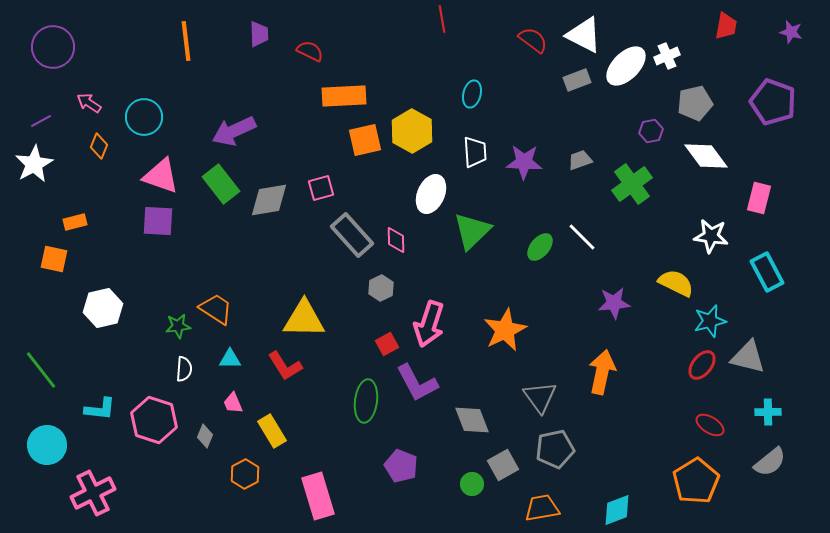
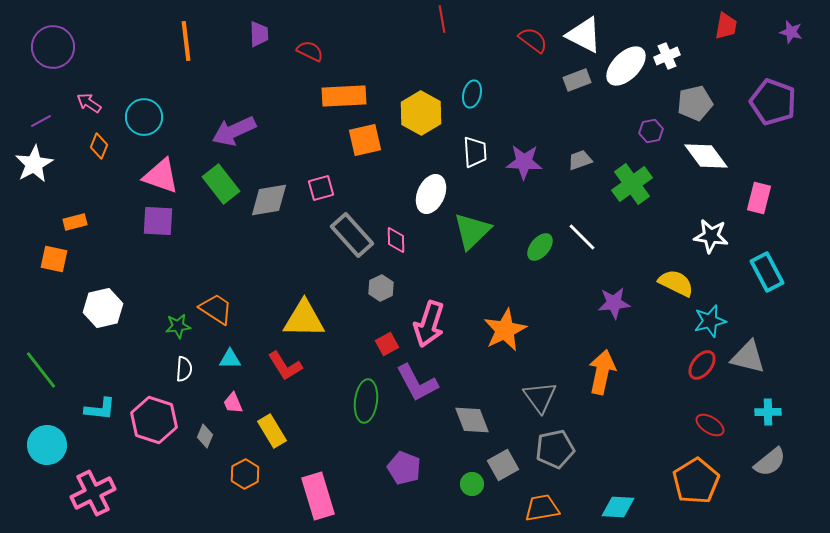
yellow hexagon at (412, 131): moved 9 px right, 18 px up
purple pentagon at (401, 466): moved 3 px right, 2 px down
cyan diamond at (617, 510): moved 1 px right, 3 px up; rotated 24 degrees clockwise
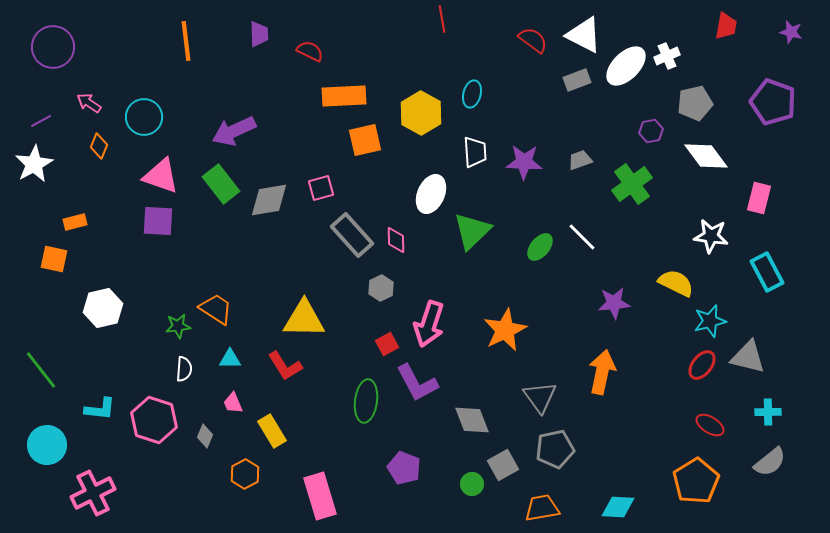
pink rectangle at (318, 496): moved 2 px right
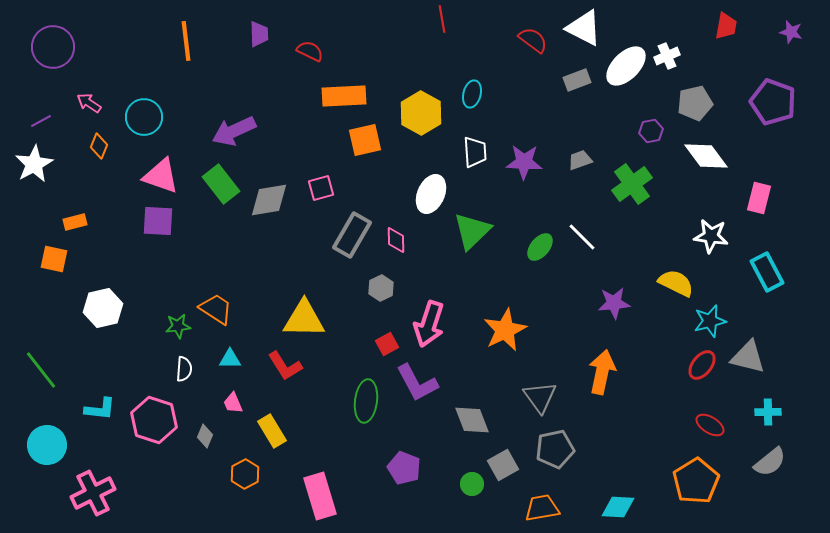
white triangle at (584, 35): moved 7 px up
gray rectangle at (352, 235): rotated 72 degrees clockwise
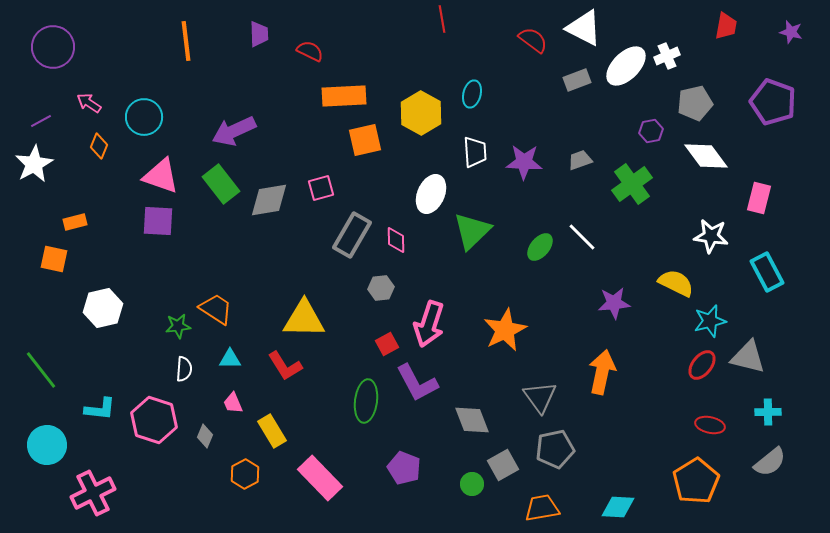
gray hexagon at (381, 288): rotated 20 degrees clockwise
red ellipse at (710, 425): rotated 20 degrees counterclockwise
pink rectangle at (320, 496): moved 18 px up; rotated 27 degrees counterclockwise
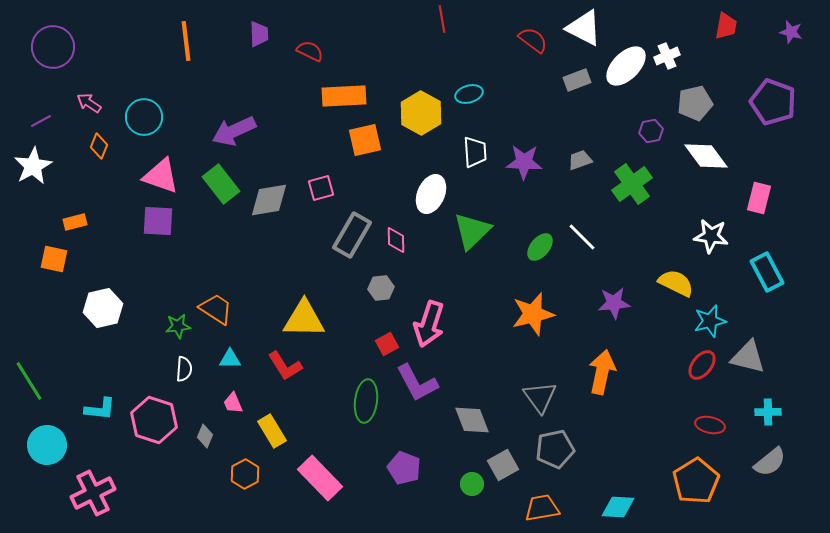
cyan ellipse at (472, 94): moved 3 px left; rotated 60 degrees clockwise
white star at (34, 164): moved 1 px left, 2 px down
orange star at (505, 330): moved 28 px right, 16 px up; rotated 12 degrees clockwise
green line at (41, 370): moved 12 px left, 11 px down; rotated 6 degrees clockwise
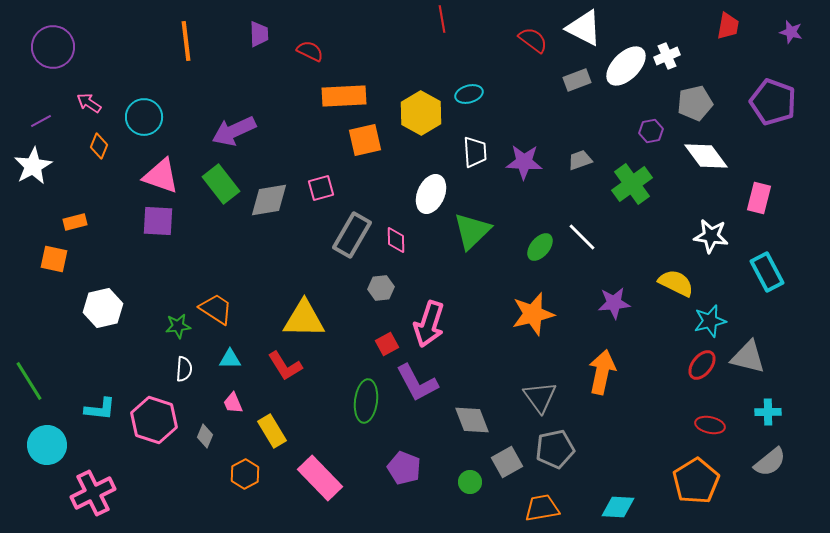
red trapezoid at (726, 26): moved 2 px right
gray square at (503, 465): moved 4 px right, 3 px up
green circle at (472, 484): moved 2 px left, 2 px up
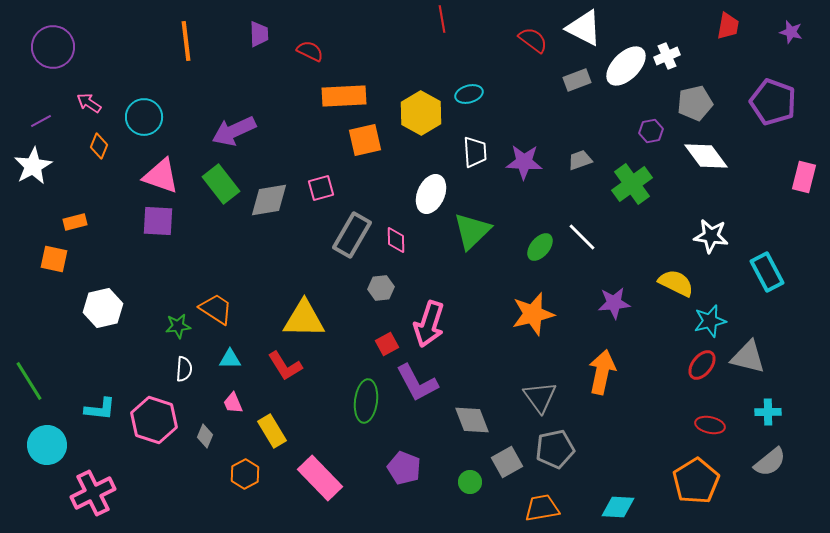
pink rectangle at (759, 198): moved 45 px right, 21 px up
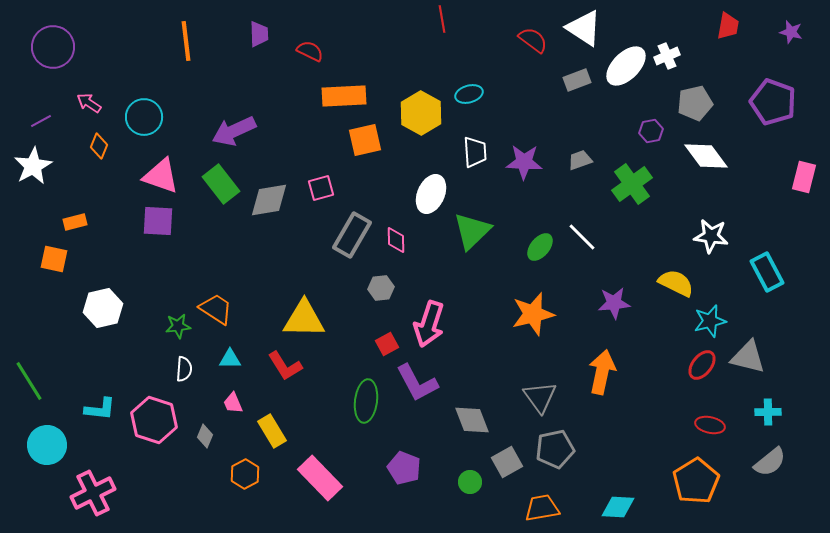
white triangle at (584, 28): rotated 6 degrees clockwise
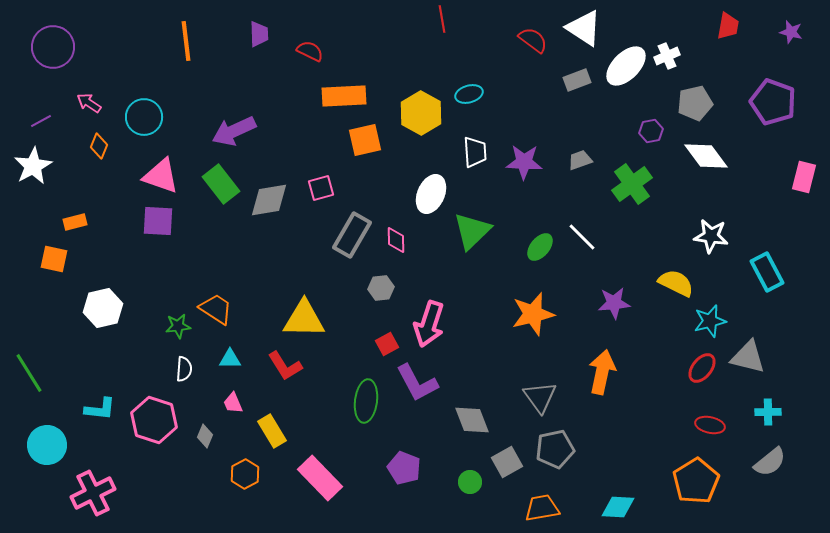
red ellipse at (702, 365): moved 3 px down
green line at (29, 381): moved 8 px up
